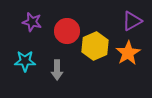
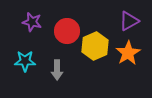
purple triangle: moved 3 px left
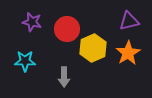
purple triangle: rotated 15 degrees clockwise
red circle: moved 2 px up
yellow hexagon: moved 2 px left, 2 px down
gray arrow: moved 7 px right, 7 px down
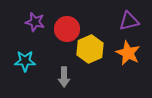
purple star: moved 3 px right
yellow hexagon: moved 3 px left, 1 px down
orange star: rotated 15 degrees counterclockwise
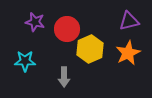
orange star: rotated 20 degrees clockwise
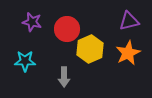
purple star: moved 3 px left
